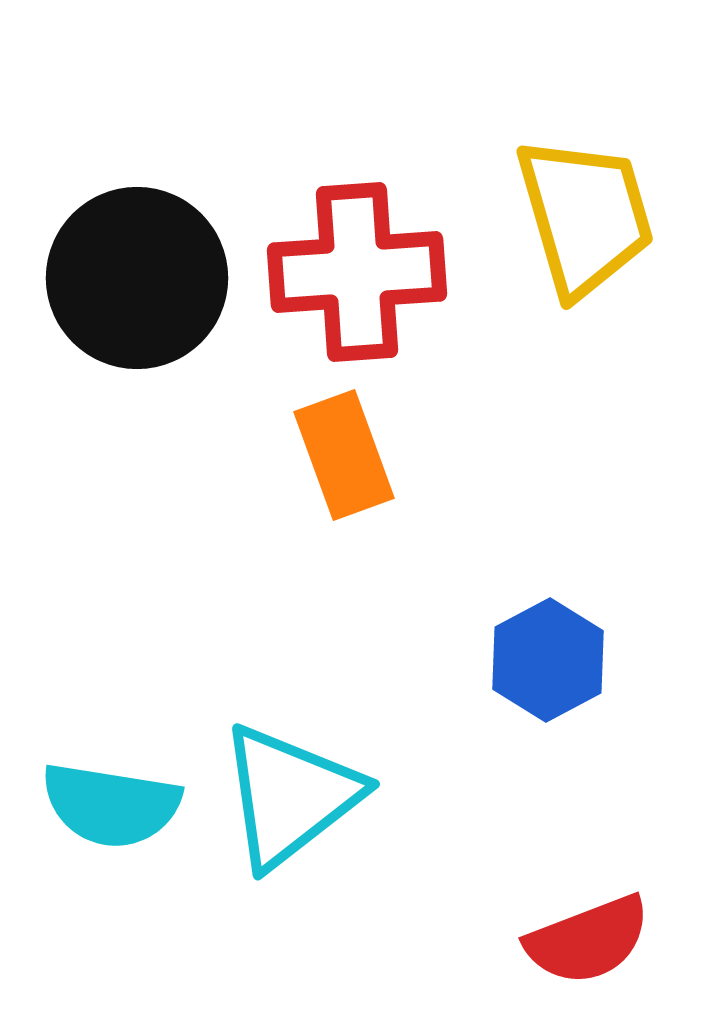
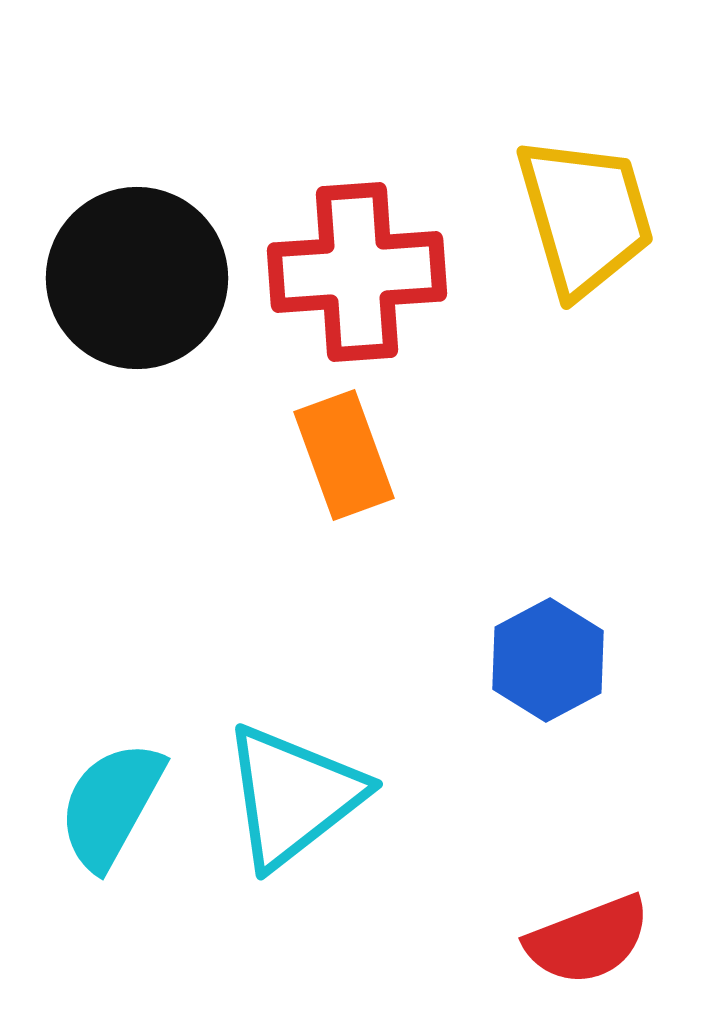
cyan triangle: moved 3 px right
cyan semicircle: rotated 110 degrees clockwise
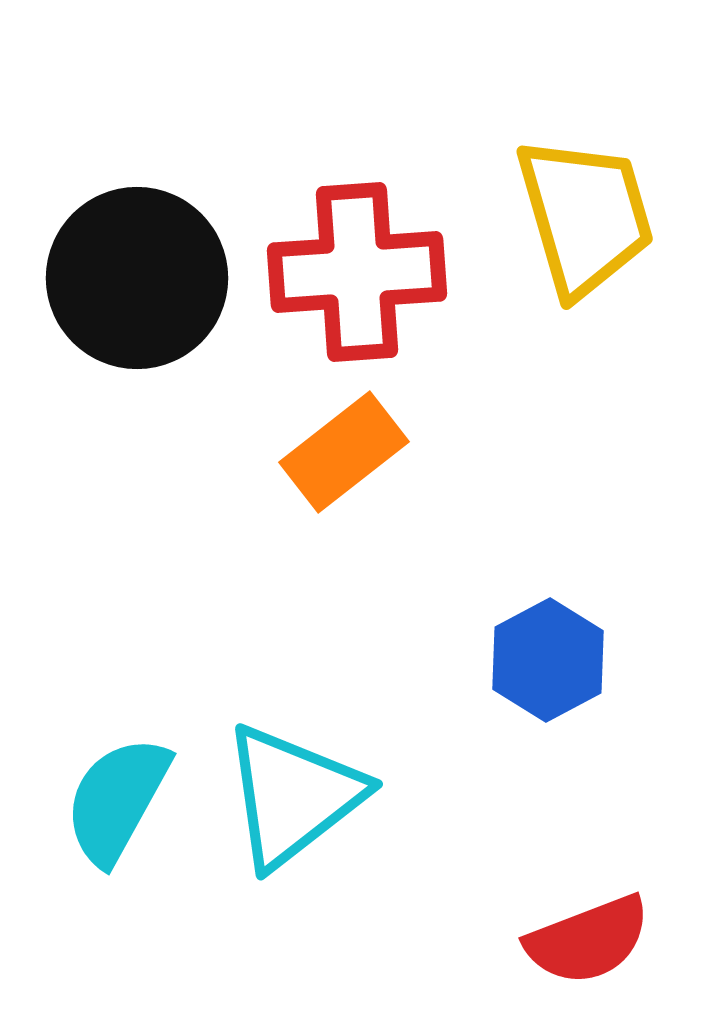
orange rectangle: moved 3 px up; rotated 72 degrees clockwise
cyan semicircle: moved 6 px right, 5 px up
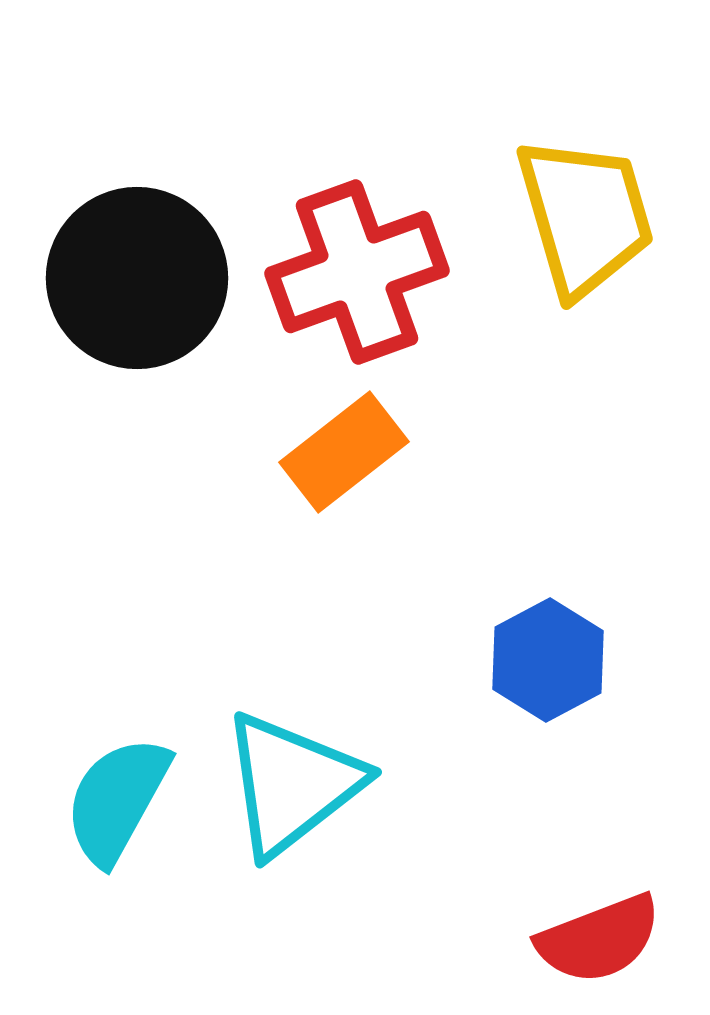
red cross: rotated 16 degrees counterclockwise
cyan triangle: moved 1 px left, 12 px up
red semicircle: moved 11 px right, 1 px up
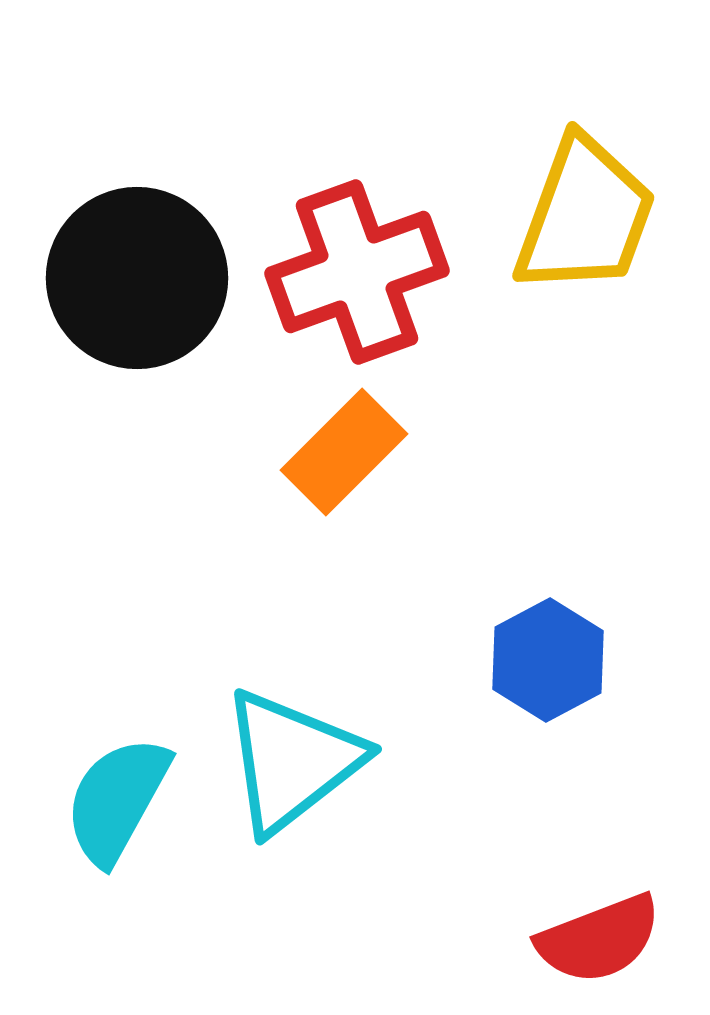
yellow trapezoid: rotated 36 degrees clockwise
orange rectangle: rotated 7 degrees counterclockwise
cyan triangle: moved 23 px up
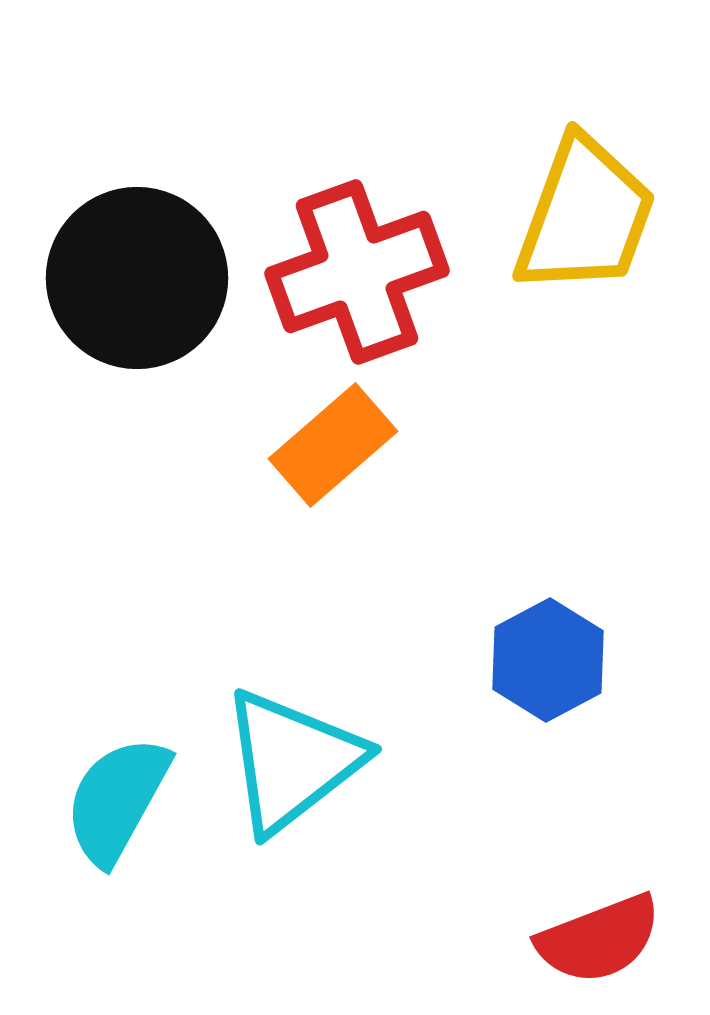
orange rectangle: moved 11 px left, 7 px up; rotated 4 degrees clockwise
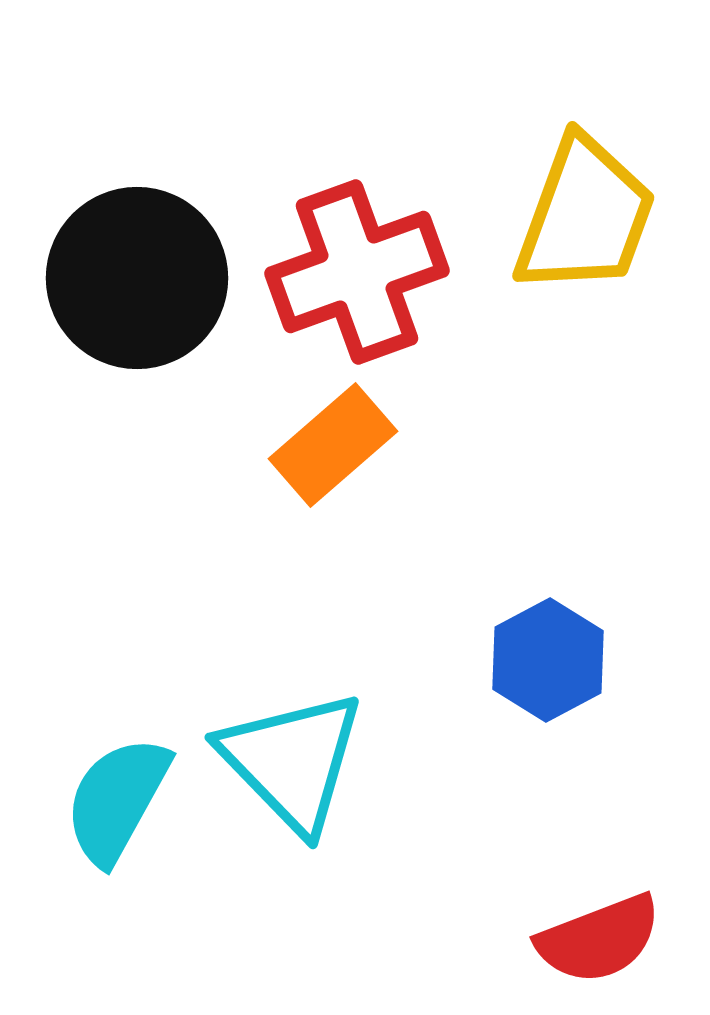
cyan triangle: rotated 36 degrees counterclockwise
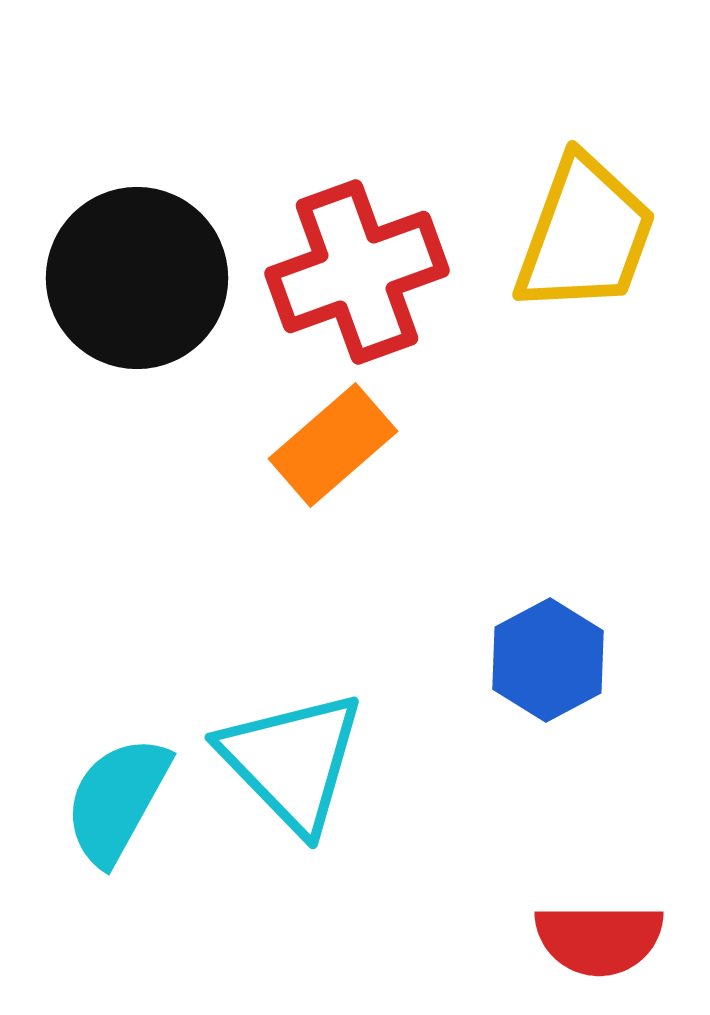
yellow trapezoid: moved 19 px down
red semicircle: rotated 21 degrees clockwise
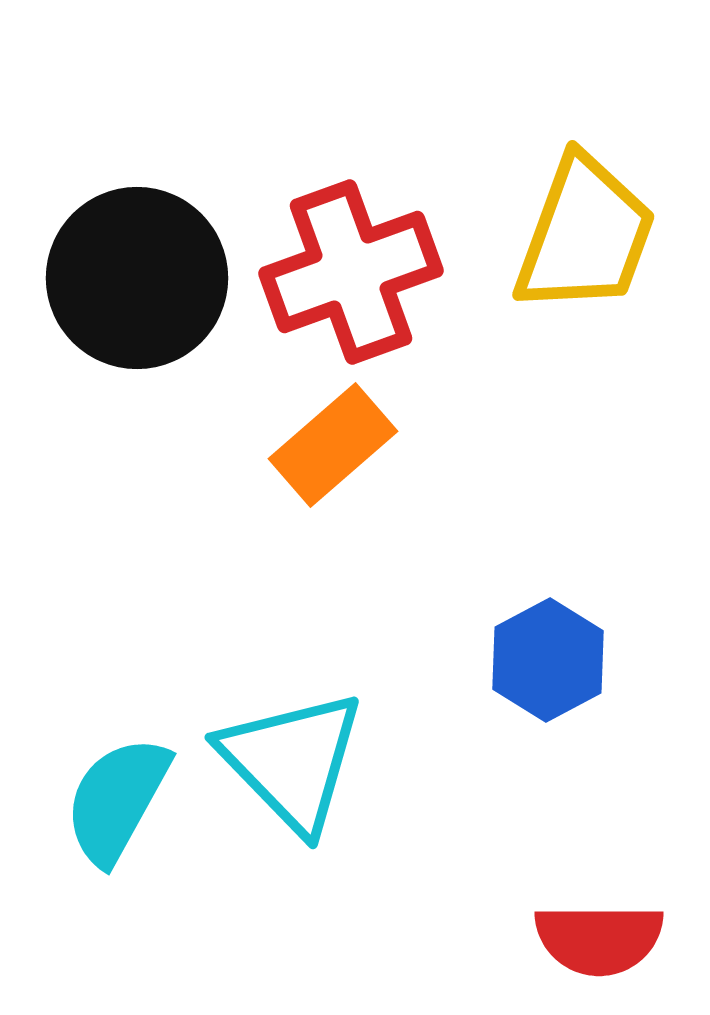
red cross: moved 6 px left
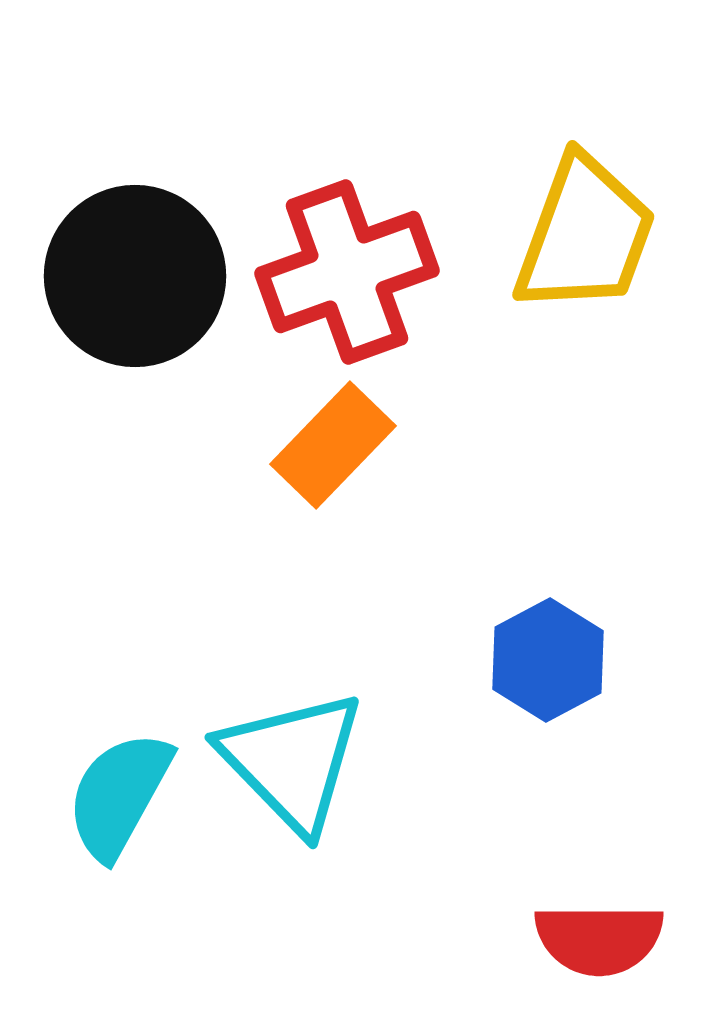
red cross: moved 4 px left
black circle: moved 2 px left, 2 px up
orange rectangle: rotated 5 degrees counterclockwise
cyan semicircle: moved 2 px right, 5 px up
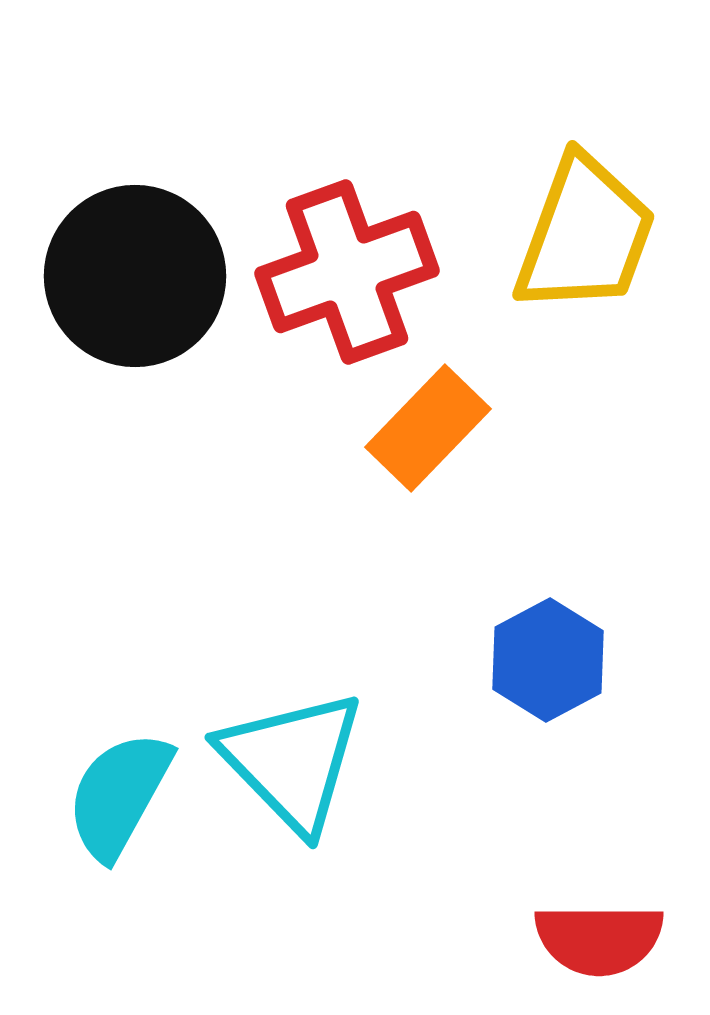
orange rectangle: moved 95 px right, 17 px up
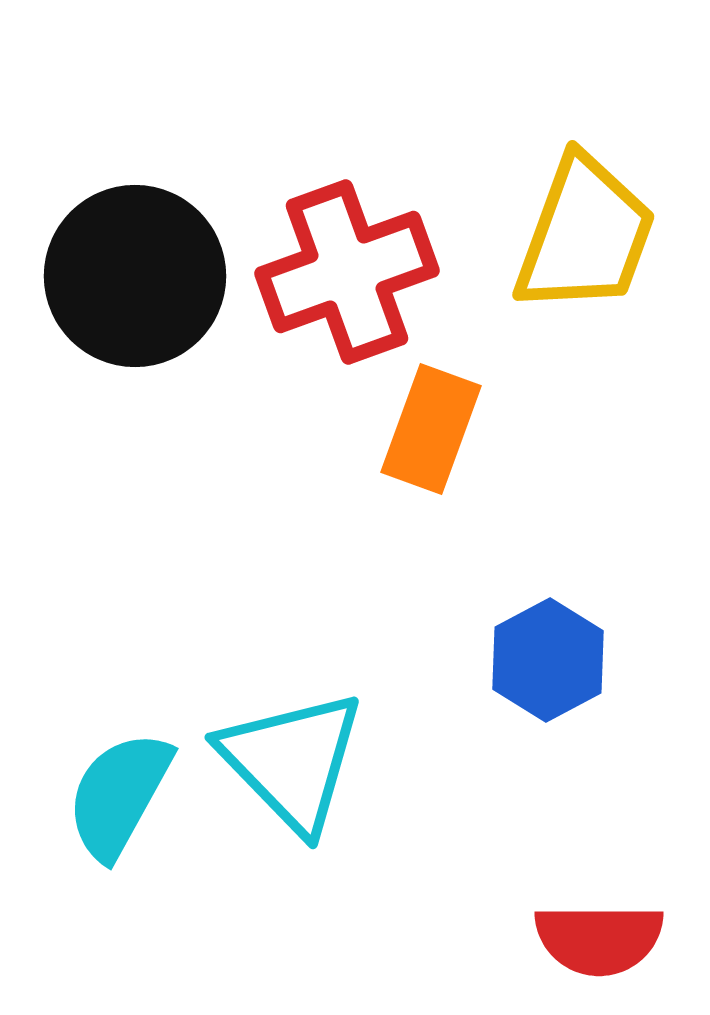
orange rectangle: moved 3 px right, 1 px down; rotated 24 degrees counterclockwise
